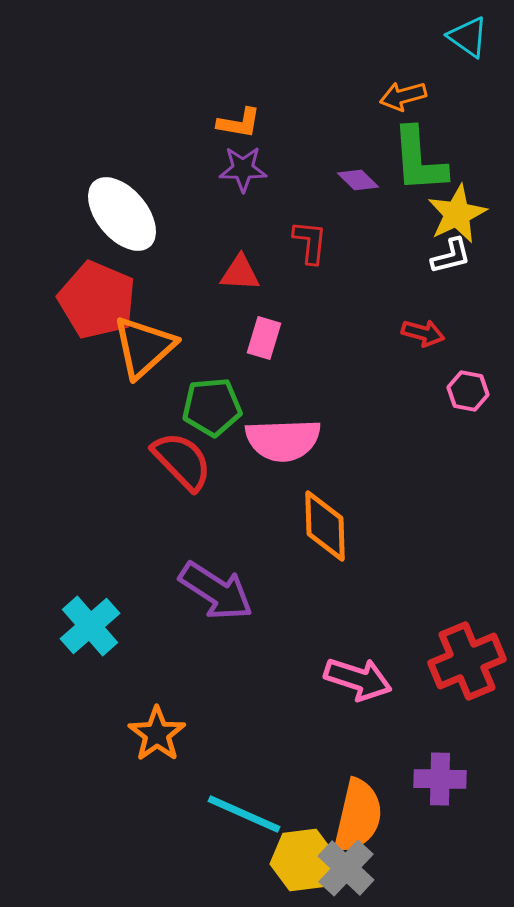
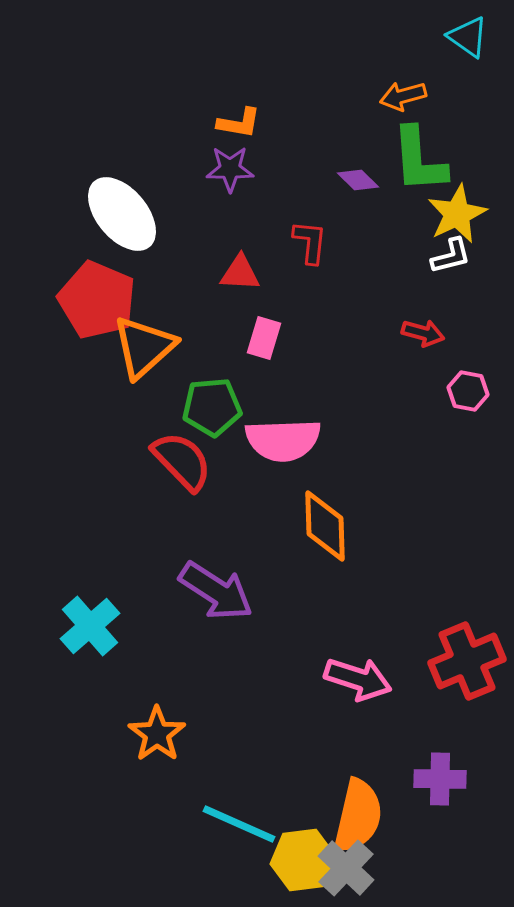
purple star: moved 13 px left
cyan line: moved 5 px left, 10 px down
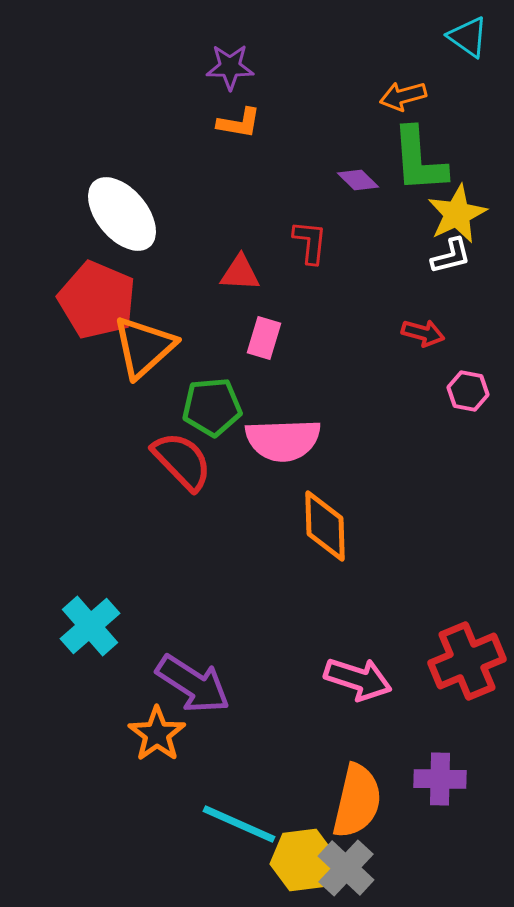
purple star: moved 102 px up
purple arrow: moved 23 px left, 93 px down
orange semicircle: moved 1 px left, 15 px up
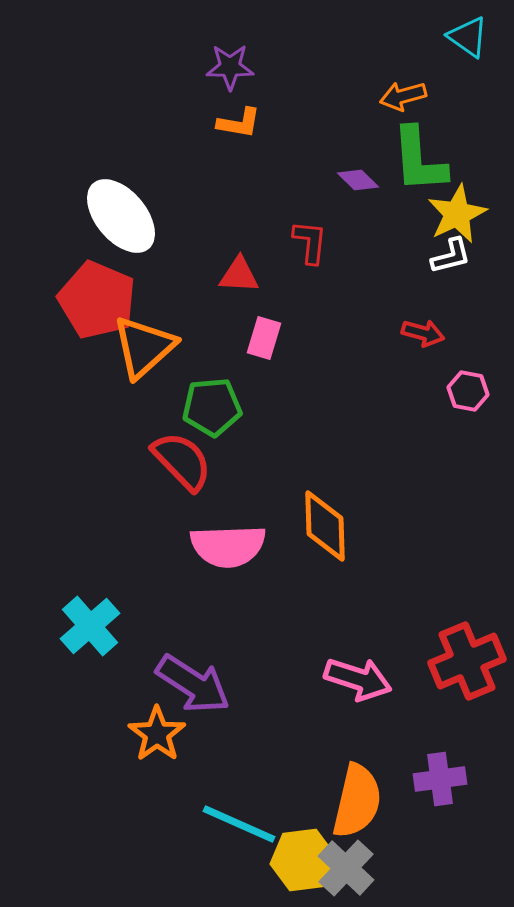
white ellipse: moved 1 px left, 2 px down
red triangle: moved 1 px left, 2 px down
pink semicircle: moved 55 px left, 106 px down
purple cross: rotated 9 degrees counterclockwise
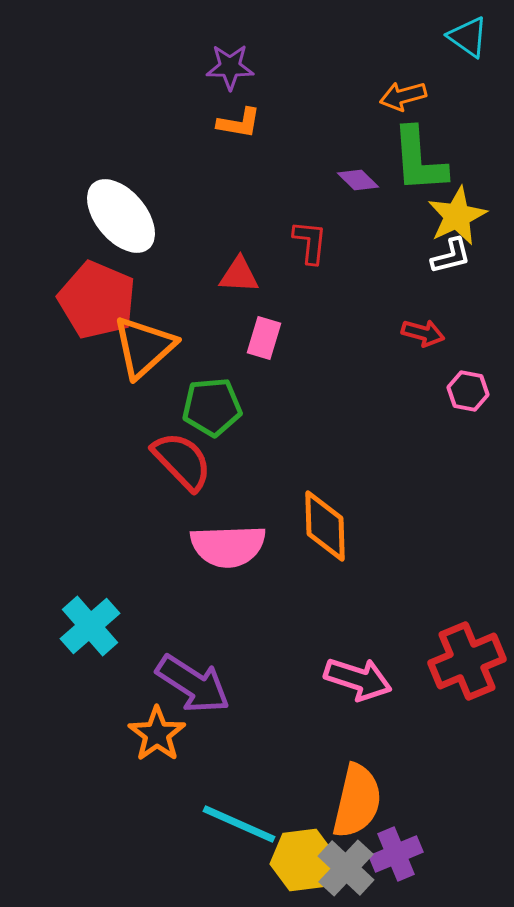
yellow star: moved 2 px down
purple cross: moved 44 px left, 75 px down; rotated 15 degrees counterclockwise
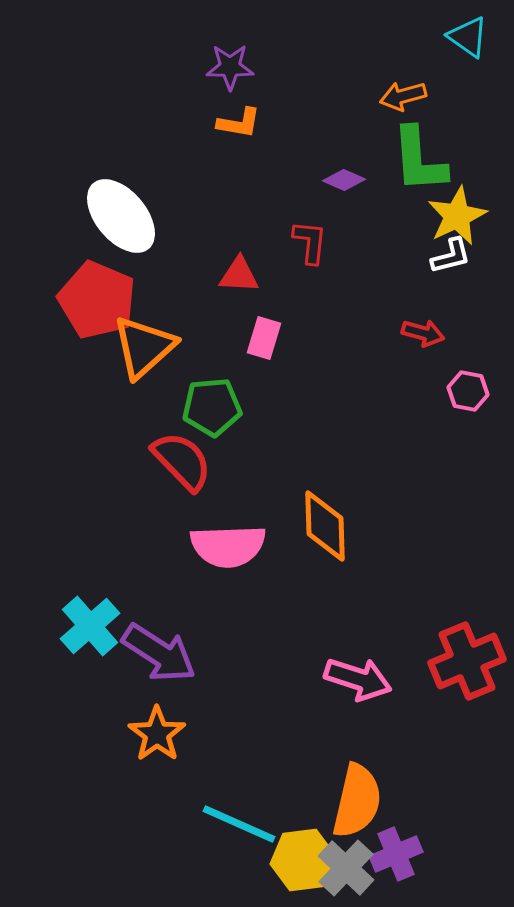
purple diamond: moved 14 px left; rotated 21 degrees counterclockwise
purple arrow: moved 34 px left, 31 px up
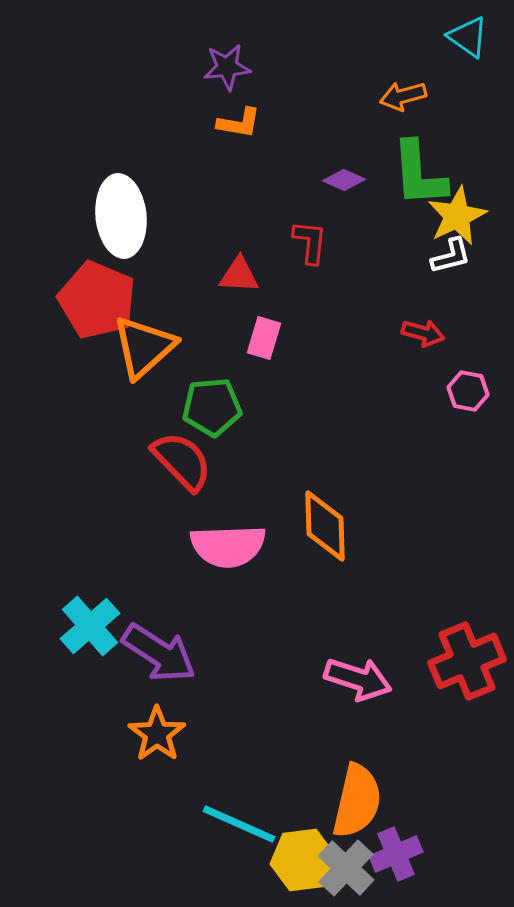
purple star: moved 3 px left; rotated 6 degrees counterclockwise
green L-shape: moved 14 px down
white ellipse: rotated 34 degrees clockwise
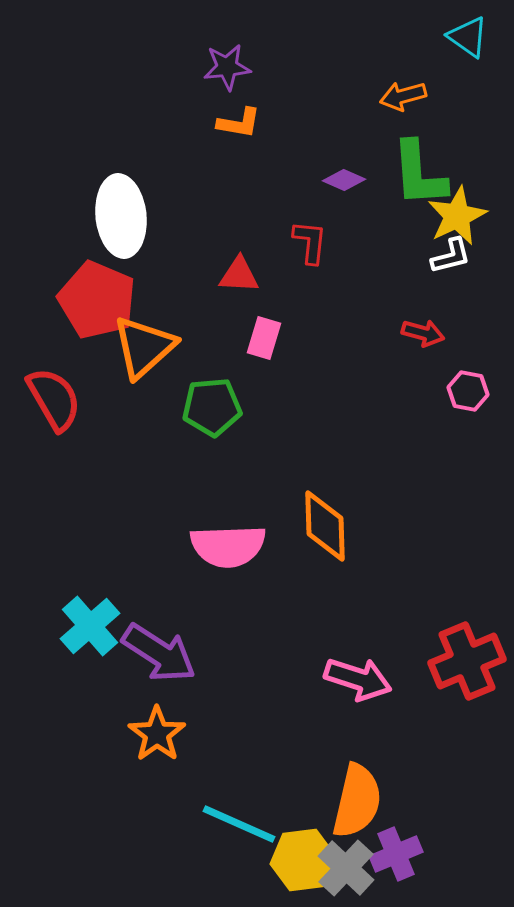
red semicircle: moved 128 px left, 62 px up; rotated 14 degrees clockwise
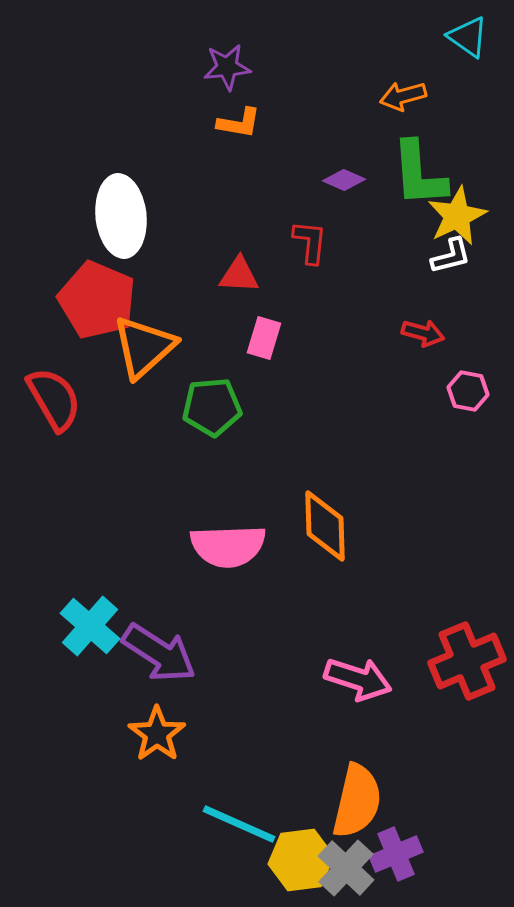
cyan cross: rotated 8 degrees counterclockwise
yellow hexagon: moved 2 px left
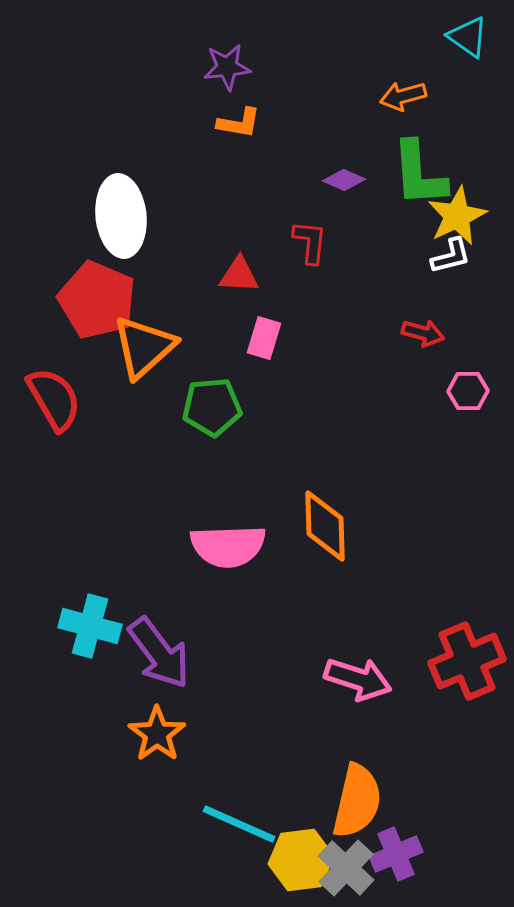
pink hexagon: rotated 12 degrees counterclockwise
cyan cross: rotated 26 degrees counterclockwise
purple arrow: rotated 20 degrees clockwise
